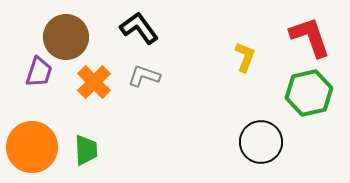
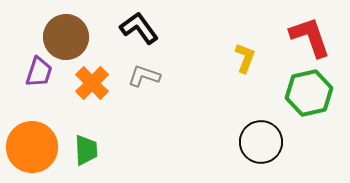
yellow L-shape: moved 1 px down
orange cross: moved 2 px left, 1 px down
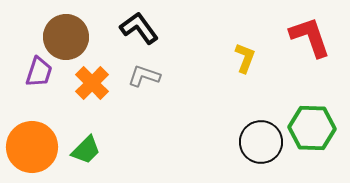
green hexagon: moved 3 px right, 35 px down; rotated 15 degrees clockwise
green trapezoid: rotated 48 degrees clockwise
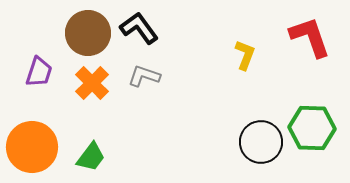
brown circle: moved 22 px right, 4 px up
yellow L-shape: moved 3 px up
green trapezoid: moved 5 px right, 7 px down; rotated 8 degrees counterclockwise
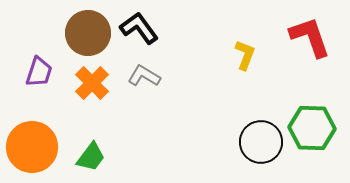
gray L-shape: rotated 12 degrees clockwise
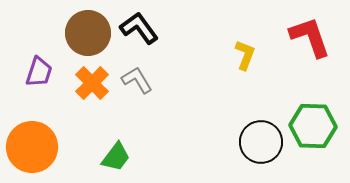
gray L-shape: moved 7 px left, 4 px down; rotated 28 degrees clockwise
green hexagon: moved 1 px right, 2 px up
green trapezoid: moved 25 px right
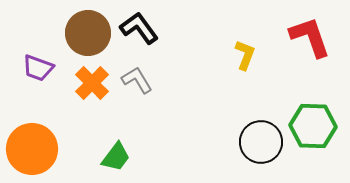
purple trapezoid: moved 1 px left, 4 px up; rotated 92 degrees clockwise
orange circle: moved 2 px down
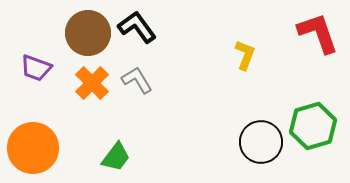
black L-shape: moved 2 px left, 1 px up
red L-shape: moved 8 px right, 4 px up
purple trapezoid: moved 2 px left
green hexagon: rotated 18 degrees counterclockwise
orange circle: moved 1 px right, 1 px up
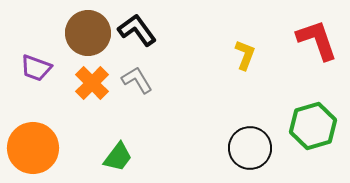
black L-shape: moved 3 px down
red L-shape: moved 1 px left, 7 px down
black circle: moved 11 px left, 6 px down
green trapezoid: moved 2 px right
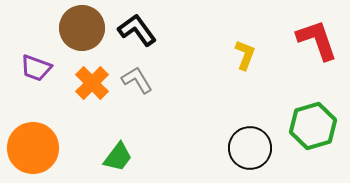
brown circle: moved 6 px left, 5 px up
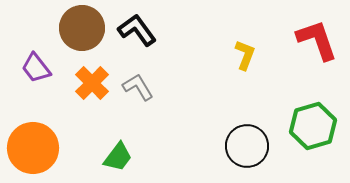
purple trapezoid: rotated 32 degrees clockwise
gray L-shape: moved 1 px right, 7 px down
black circle: moved 3 px left, 2 px up
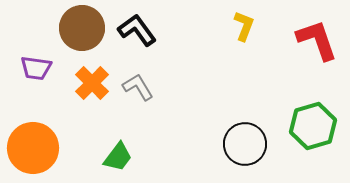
yellow L-shape: moved 1 px left, 29 px up
purple trapezoid: rotated 44 degrees counterclockwise
black circle: moved 2 px left, 2 px up
